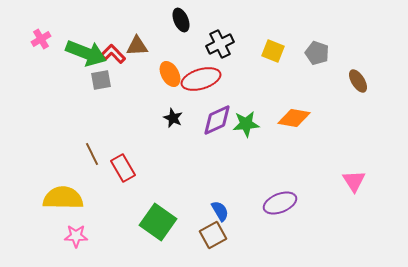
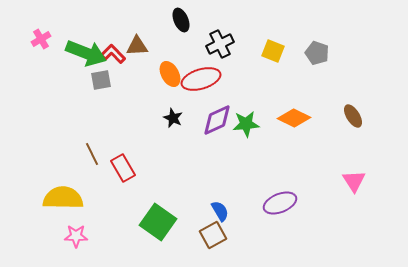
brown ellipse: moved 5 px left, 35 px down
orange diamond: rotated 16 degrees clockwise
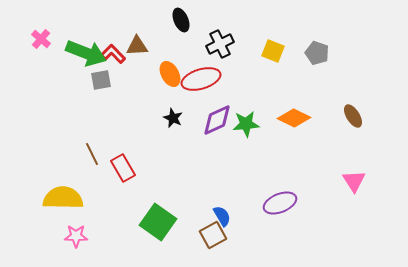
pink cross: rotated 18 degrees counterclockwise
blue semicircle: moved 2 px right, 5 px down
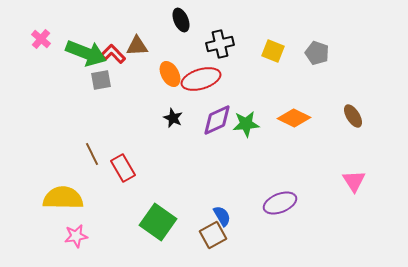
black cross: rotated 12 degrees clockwise
pink star: rotated 10 degrees counterclockwise
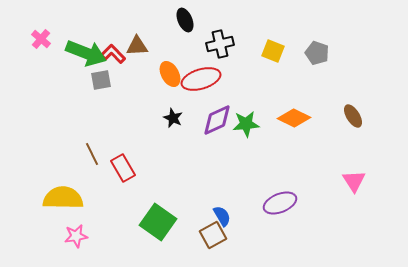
black ellipse: moved 4 px right
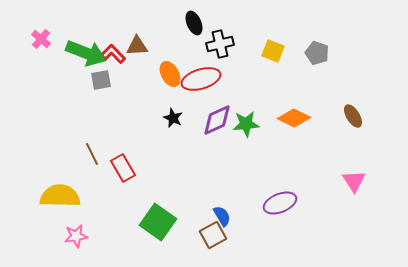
black ellipse: moved 9 px right, 3 px down
yellow semicircle: moved 3 px left, 2 px up
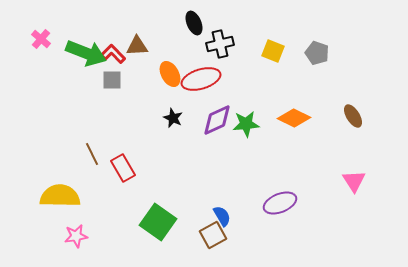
gray square: moved 11 px right; rotated 10 degrees clockwise
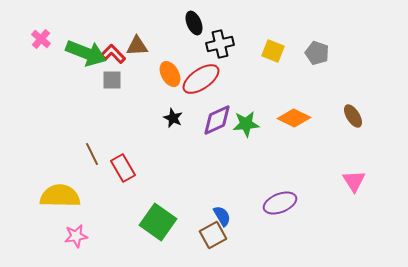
red ellipse: rotated 18 degrees counterclockwise
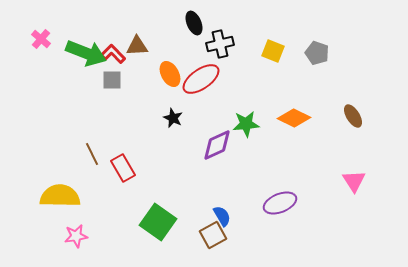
purple diamond: moved 25 px down
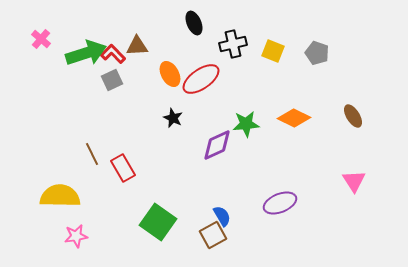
black cross: moved 13 px right
green arrow: rotated 39 degrees counterclockwise
gray square: rotated 25 degrees counterclockwise
